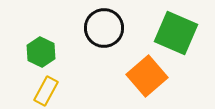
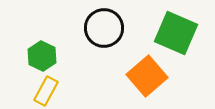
green hexagon: moved 1 px right, 4 px down
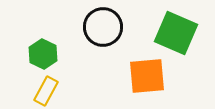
black circle: moved 1 px left, 1 px up
green hexagon: moved 1 px right, 2 px up
orange square: rotated 36 degrees clockwise
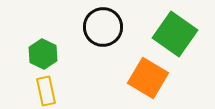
green square: moved 1 px left, 1 px down; rotated 12 degrees clockwise
orange square: moved 1 px right, 2 px down; rotated 36 degrees clockwise
yellow rectangle: rotated 40 degrees counterclockwise
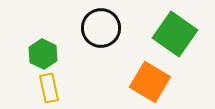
black circle: moved 2 px left, 1 px down
orange square: moved 2 px right, 4 px down
yellow rectangle: moved 3 px right, 3 px up
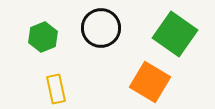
green hexagon: moved 17 px up; rotated 12 degrees clockwise
yellow rectangle: moved 7 px right, 1 px down
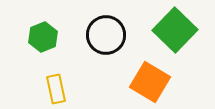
black circle: moved 5 px right, 7 px down
green square: moved 4 px up; rotated 9 degrees clockwise
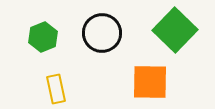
black circle: moved 4 px left, 2 px up
orange square: rotated 30 degrees counterclockwise
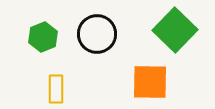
black circle: moved 5 px left, 1 px down
yellow rectangle: rotated 12 degrees clockwise
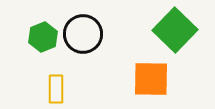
black circle: moved 14 px left
orange square: moved 1 px right, 3 px up
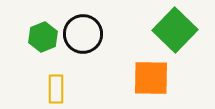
orange square: moved 1 px up
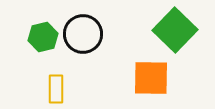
green hexagon: rotated 8 degrees clockwise
